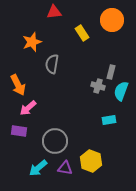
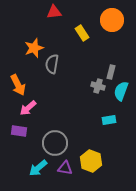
orange star: moved 2 px right, 6 px down
gray circle: moved 2 px down
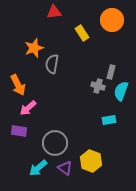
purple triangle: rotated 28 degrees clockwise
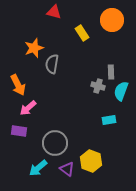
red triangle: rotated 21 degrees clockwise
gray rectangle: rotated 16 degrees counterclockwise
purple triangle: moved 2 px right, 1 px down
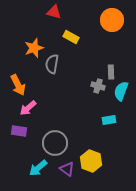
yellow rectangle: moved 11 px left, 4 px down; rotated 28 degrees counterclockwise
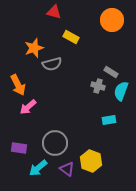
gray semicircle: rotated 114 degrees counterclockwise
gray rectangle: rotated 56 degrees counterclockwise
pink arrow: moved 1 px up
purple rectangle: moved 17 px down
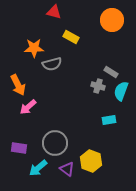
orange star: rotated 18 degrees clockwise
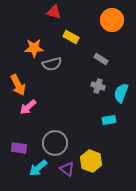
gray rectangle: moved 10 px left, 13 px up
cyan semicircle: moved 2 px down
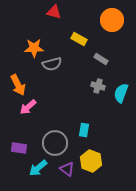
yellow rectangle: moved 8 px right, 2 px down
cyan rectangle: moved 25 px left, 10 px down; rotated 72 degrees counterclockwise
